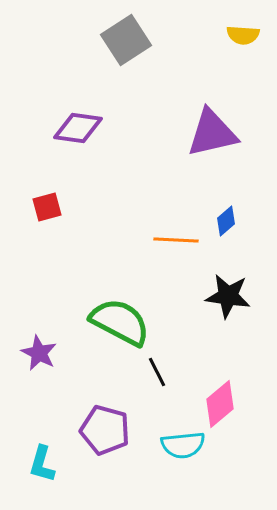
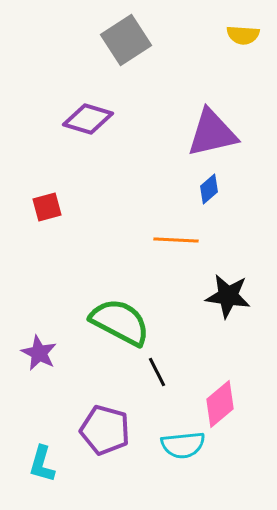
purple diamond: moved 10 px right, 9 px up; rotated 9 degrees clockwise
blue diamond: moved 17 px left, 32 px up
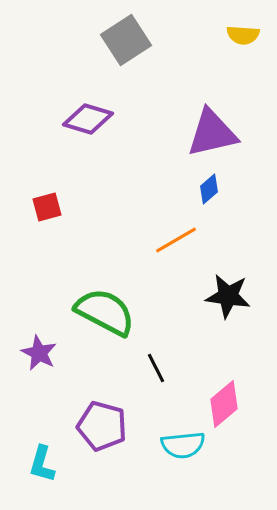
orange line: rotated 33 degrees counterclockwise
green semicircle: moved 15 px left, 10 px up
black line: moved 1 px left, 4 px up
pink diamond: moved 4 px right
purple pentagon: moved 3 px left, 4 px up
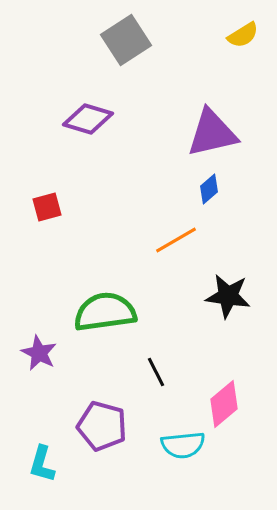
yellow semicircle: rotated 36 degrees counterclockwise
green semicircle: rotated 36 degrees counterclockwise
black line: moved 4 px down
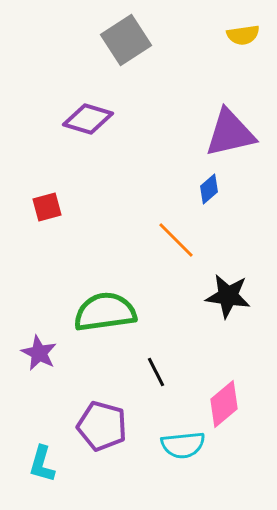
yellow semicircle: rotated 24 degrees clockwise
purple triangle: moved 18 px right
orange line: rotated 75 degrees clockwise
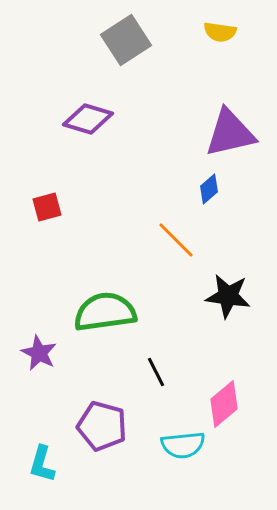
yellow semicircle: moved 23 px left, 3 px up; rotated 16 degrees clockwise
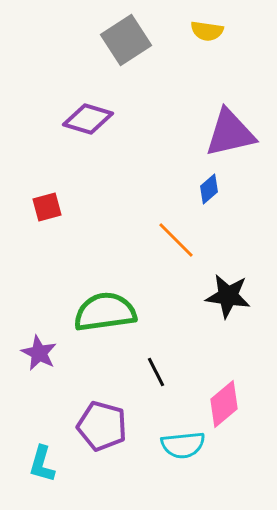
yellow semicircle: moved 13 px left, 1 px up
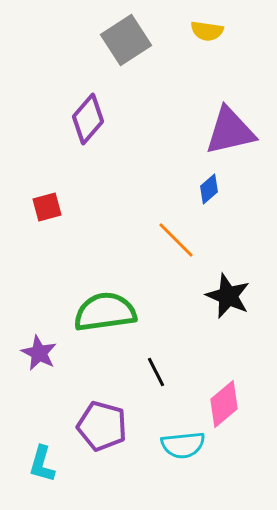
purple diamond: rotated 66 degrees counterclockwise
purple triangle: moved 2 px up
black star: rotated 15 degrees clockwise
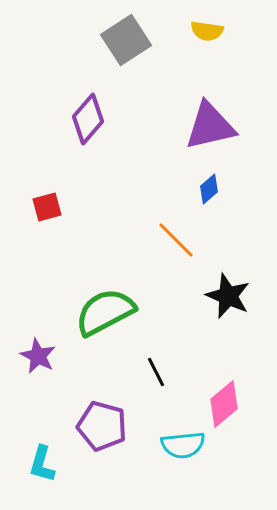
purple triangle: moved 20 px left, 5 px up
green semicircle: rotated 20 degrees counterclockwise
purple star: moved 1 px left, 3 px down
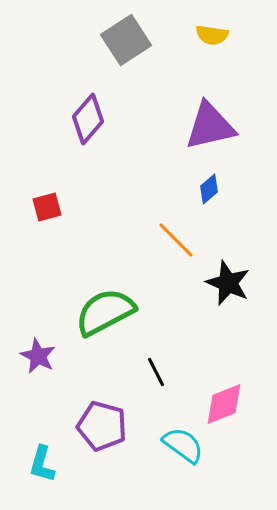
yellow semicircle: moved 5 px right, 4 px down
black star: moved 13 px up
pink diamond: rotated 18 degrees clockwise
cyan semicircle: rotated 138 degrees counterclockwise
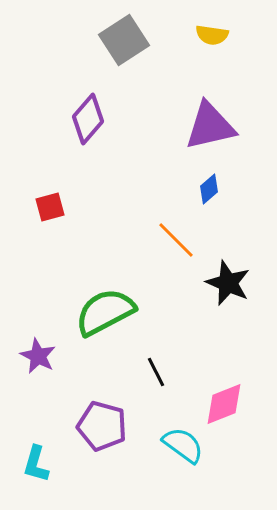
gray square: moved 2 px left
red square: moved 3 px right
cyan L-shape: moved 6 px left
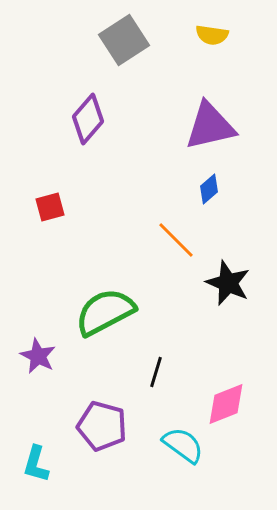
black line: rotated 44 degrees clockwise
pink diamond: moved 2 px right
